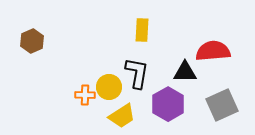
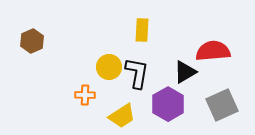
black triangle: rotated 30 degrees counterclockwise
yellow circle: moved 20 px up
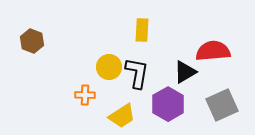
brown hexagon: rotated 15 degrees counterclockwise
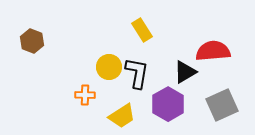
yellow rectangle: rotated 35 degrees counterclockwise
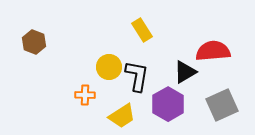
brown hexagon: moved 2 px right, 1 px down
black L-shape: moved 3 px down
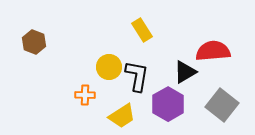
gray square: rotated 28 degrees counterclockwise
